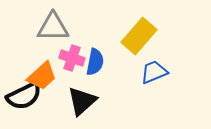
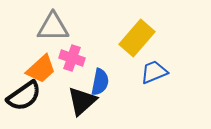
yellow rectangle: moved 2 px left, 2 px down
blue semicircle: moved 5 px right, 20 px down
orange trapezoid: moved 1 px left, 7 px up
black semicircle: rotated 9 degrees counterclockwise
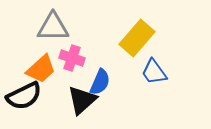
blue trapezoid: rotated 104 degrees counterclockwise
blue semicircle: rotated 12 degrees clockwise
black semicircle: rotated 9 degrees clockwise
black triangle: moved 1 px up
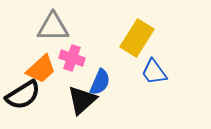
yellow rectangle: rotated 9 degrees counterclockwise
black semicircle: moved 1 px left, 1 px up; rotated 6 degrees counterclockwise
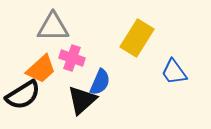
blue trapezoid: moved 20 px right
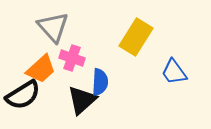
gray triangle: rotated 48 degrees clockwise
yellow rectangle: moved 1 px left, 1 px up
blue semicircle: rotated 20 degrees counterclockwise
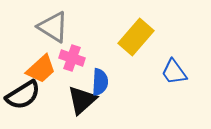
gray triangle: rotated 16 degrees counterclockwise
yellow rectangle: rotated 9 degrees clockwise
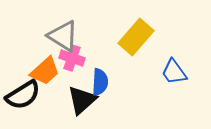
gray triangle: moved 10 px right, 9 px down
orange trapezoid: moved 4 px right, 2 px down
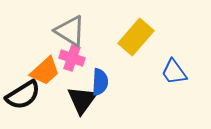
gray triangle: moved 7 px right, 5 px up
black triangle: rotated 12 degrees counterclockwise
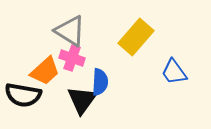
black semicircle: rotated 42 degrees clockwise
